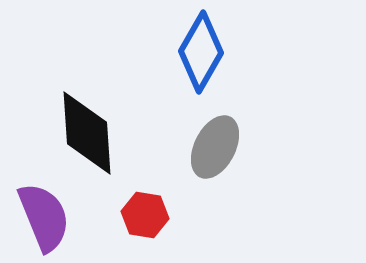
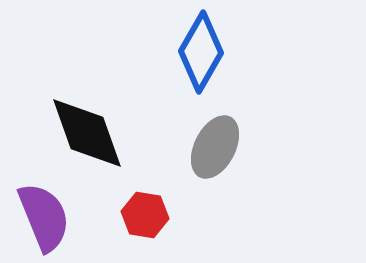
black diamond: rotated 16 degrees counterclockwise
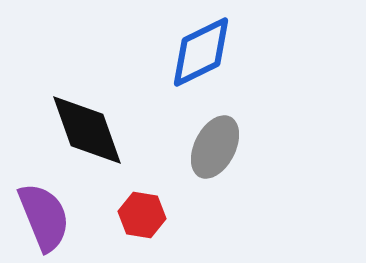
blue diamond: rotated 34 degrees clockwise
black diamond: moved 3 px up
red hexagon: moved 3 px left
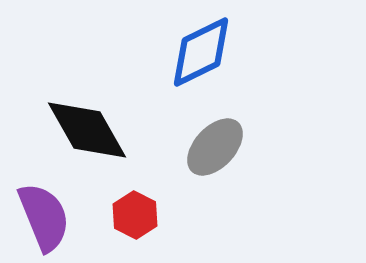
black diamond: rotated 10 degrees counterclockwise
gray ellipse: rotated 16 degrees clockwise
red hexagon: moved 7 px left; rotated 18 degrees clockwise
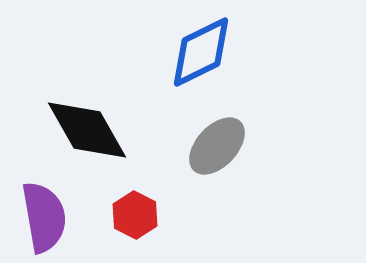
gray ellipse: moved 2 px right, 1 px up
purple semicircle: rotated 12 degrees clockwise
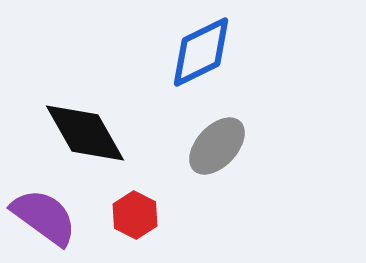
black diamond: moved 2 px left, 3 px down
purple semicircle: rotated 44 degrees counterclockwise
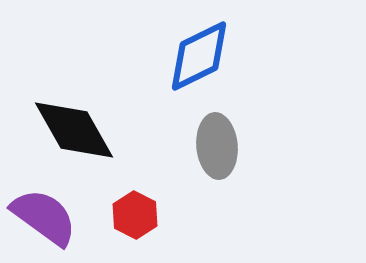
blue diamond: moved 2 px left, 4 px down
black diamond: moved 11 px left, 3 px up
gray ellipse: rotated 48 degrees counterclockwise
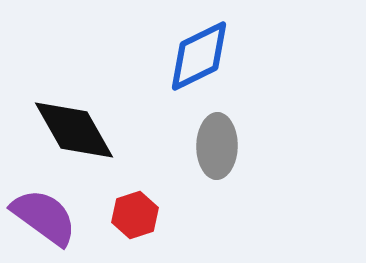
gray ellipse: rotated 6 degrees clockwise
red hexagon: rotated 15 degrees clockwise
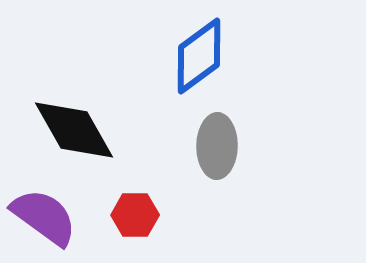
blue diamond: rotated 10 degrees counterclockwise
red hexagon: rotated 18 degrees clockwise
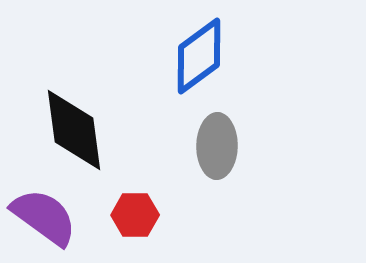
black diamond: rotated 22 degrees clockwise
